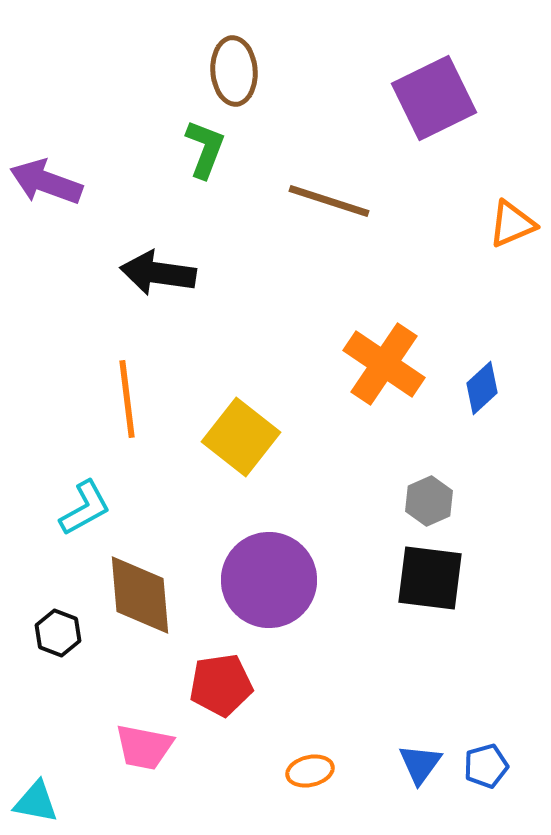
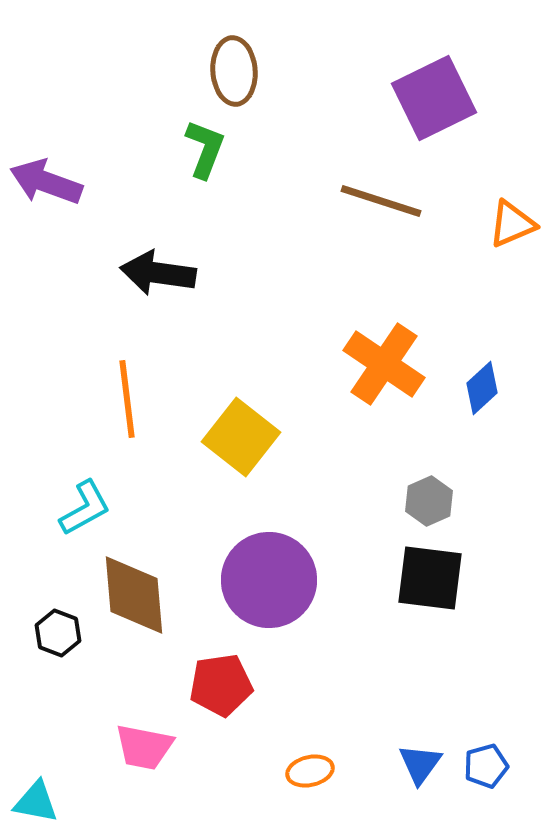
brown line: moved 52 px right
brown diamond: moved 6 px left
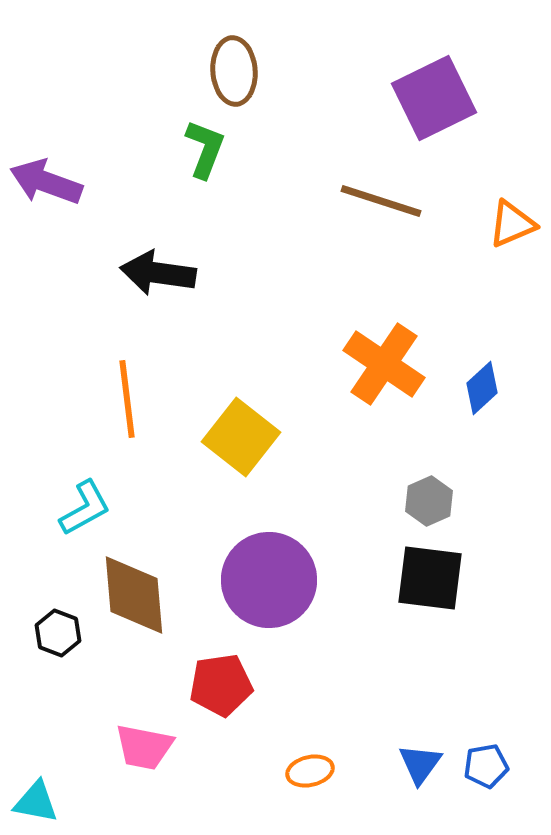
blue pentagon: rotated 6 degrees clockwise
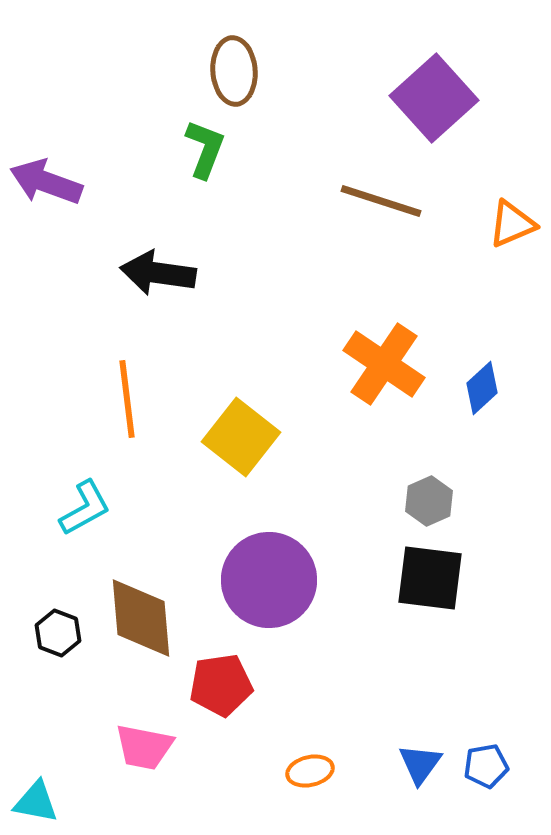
purple square: rotated 16 degrees counterclockwise
brown diamond: moved 7 px right, 23 px down
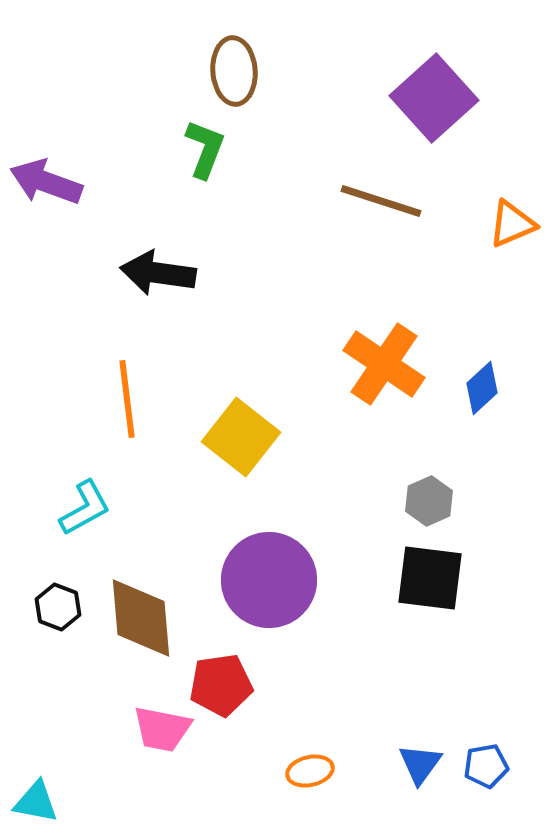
black hexagon: moved 26 px up
pink trapezoid: moved 18 px right, 18 px up
